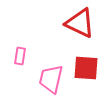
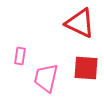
pink trapezoid: moved 5 px left, 1 px up
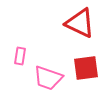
red square: rotated 12 degrees counterclockwise
pink trapezoid: moved 2 px right; rotated 84 degrees counterclockwise
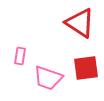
red triangle: rotated 8 degrees clockwise
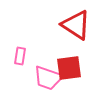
red triangle: moved 4 px left, 2 px down
red square: moved 17 px left
